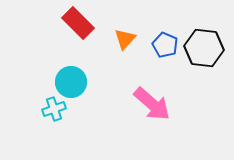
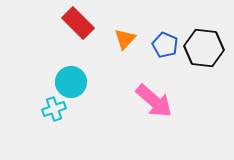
pink arrow: moved 2 px right, 3 px up
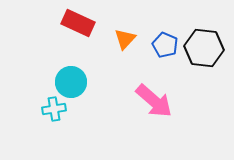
red rectangle: rotated 20 degrees counterclockwise
cyan cross: rotated 10 degrees clockwise
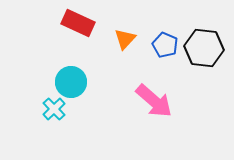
cyan cross: rotated 35 degrees counterclockwise
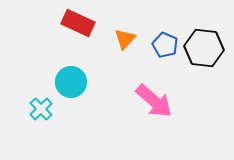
cyan cross: moved 13 px left
